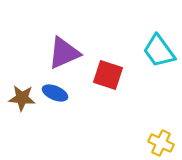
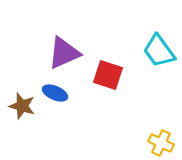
brown star: moved 8 px down; rotated 12 degrees clockwise
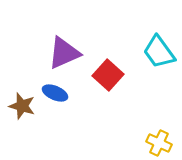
cyan trapezoid: moved 1 px down
red square: rotated 24 degrees clockwise
yellow cross: moved 2 px left
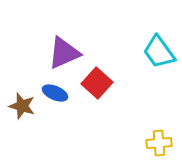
red square: moved 11 px left, 8 px down
yellow cross: rotated 30 degrees counterclockwise
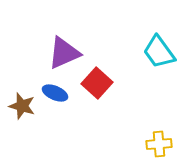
yellow cross: moved 1 px down
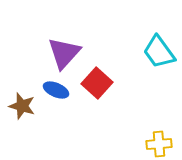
purple triangle: rotated 24 degrees counterclockwise
blue ellipse: moved 1 px right, 3 px up
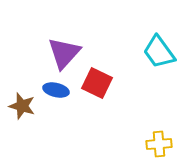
red square: rotated 16 degrees counterclockwise
blue ellipse: rotated 10 degrees counterclockwise
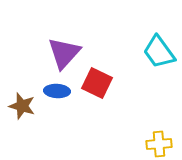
blue ellipse: moved 1 px right, 1 px down; rotated 10 degrees counterclockwise
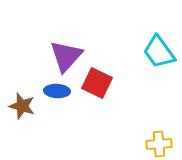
purple triangle: moved 2 px right, 3 px down
